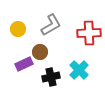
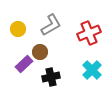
red cross: rotated 20 degrees counterclockwise
purple rectangle: rotated 18 degrees counterclockwise
cyan cross: moved 13 px right
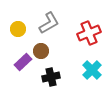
gray L-shape: moved 2 px left, 2 px up
brown circle: moved 1 px right, 1 px up
purple rectangle: moved 1 px left, 2 px up
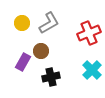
yellow circle: moved 4 px right, 6 px up
purple rectangle: rotated 18 degrees counterclockwise
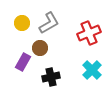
brown circle: moved 1 px left, 3 px up
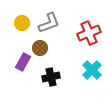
gray L-shape: rotated 10 degrees clockwise
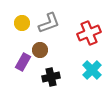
brown circle: moved 2 px down
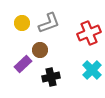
purple rectangle: moved 2 px down; rotated 18 degrees clockwise
